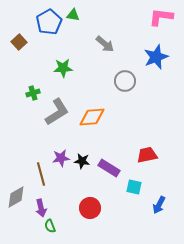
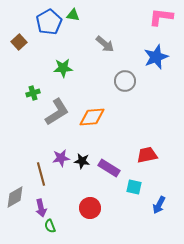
gray diamond: moved 1 px left
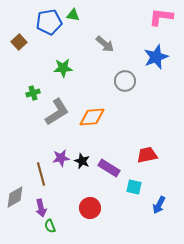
blue pentagon: rotated 20 degrees clockwise
black star: rotated 14 degrees clockwise
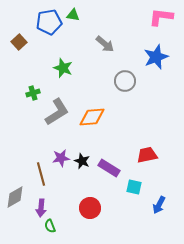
green star: rotated 24 degrees clockwise
purple arrow: rotated 18 degrees clockwise
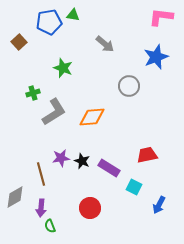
gray circle: moved 4 px right, 5 px down
gray L-shape: moved 3 px left
cyan square: rotated 14 degrees clockwise
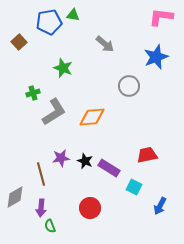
black star: moved 3 px right
blue arrow: moved 1 px right, 1 px down
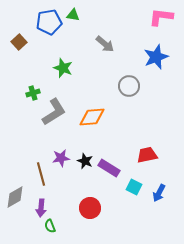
blue arrow: moved 1 px left, 13 px up
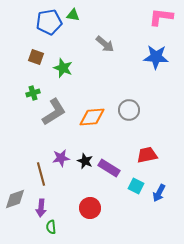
brown square: moved 17 px right, 15 px down; rotated 28 degrees counterclockwise
blue star: rotated 25 degrees clockwise
gray circle: moved 24 px down
cyan square: moved 2 px right, 1 px up
gray diamond: moved 2 px down; rotated 10 degrees clockwise
green semicircle: moved 1 px right, 1 px down; rotated 16 degrees clockwise
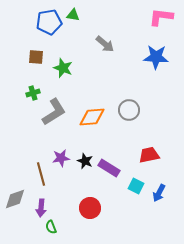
brown square: rotated 14 degrees counterclockwise
red trapezoid: moved 2 px right
green semicircle: rotated 16 degrees counterclockwise
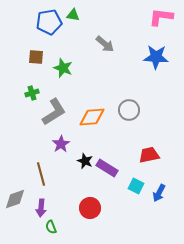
green cross: moved 1 px left
purple star: moved 14 px up; rotated 24 degrees counterclockwise
purple rectangle: moved 2 px left
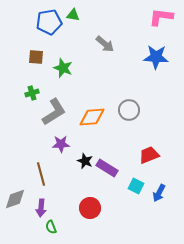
purple star: rotated 30 degrees clockwise
red trapezoid: rotated 10 degrees counterclockwise
